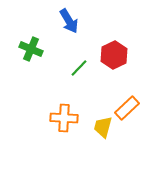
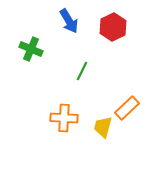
red hexagon: moved 1 px left, 28 px up
green line: moved 3 px right, 3 px down; rotated 18 degrees counterclockwise
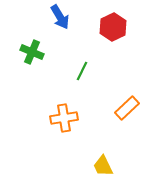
blue arrow: moved 9 px left, 4 px up
green cross: moved 1 px right, 3 px down
orange cross: rotated 12 degrees counterclockwise
yellow trapezoid: moved 39 px down; rotated 40 degrees counterclockwise
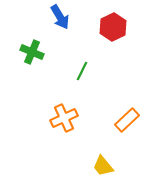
orange rectangle: moved 12 px down
orange cross: rotated 16 degrees counterclockwise
yellow trapezoid: rotated 15 degrees counterclockwise
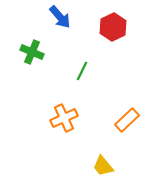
blue arrow: rotated 10 degrees counterclockwise
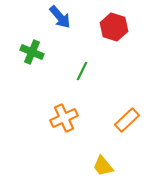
red hexagon: moved 1 px right; rotated 16 degrees counterclockwise
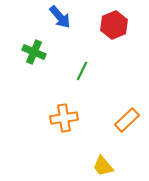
red hexagon: moved 2 px up; rotated 20 degrees clockwise
green cross: moved 2 px right
orange cross: rotated 16 degrees clockwise
